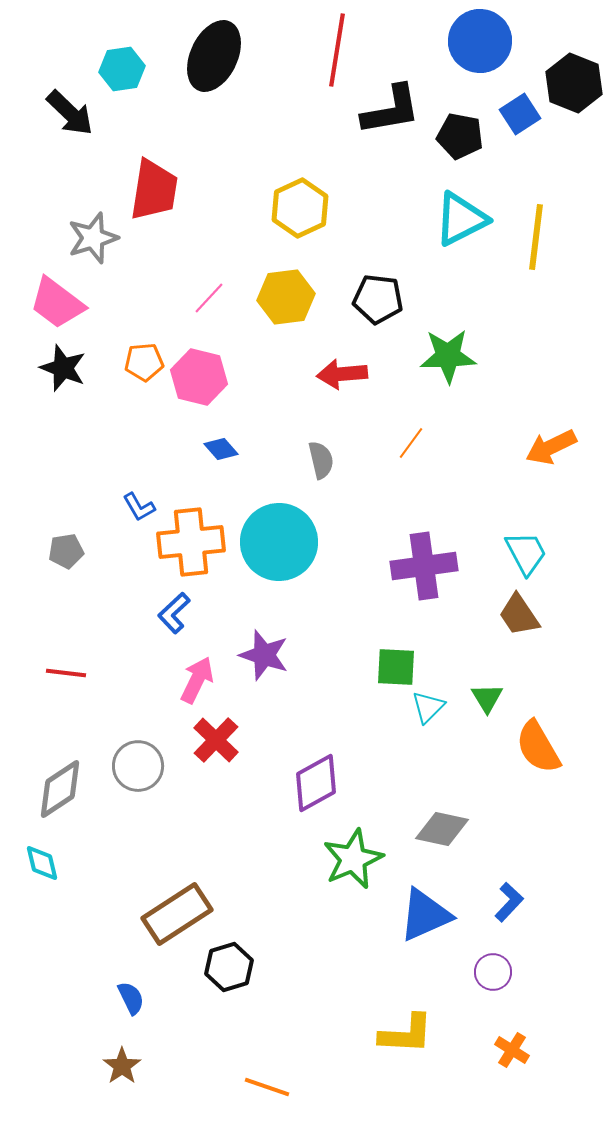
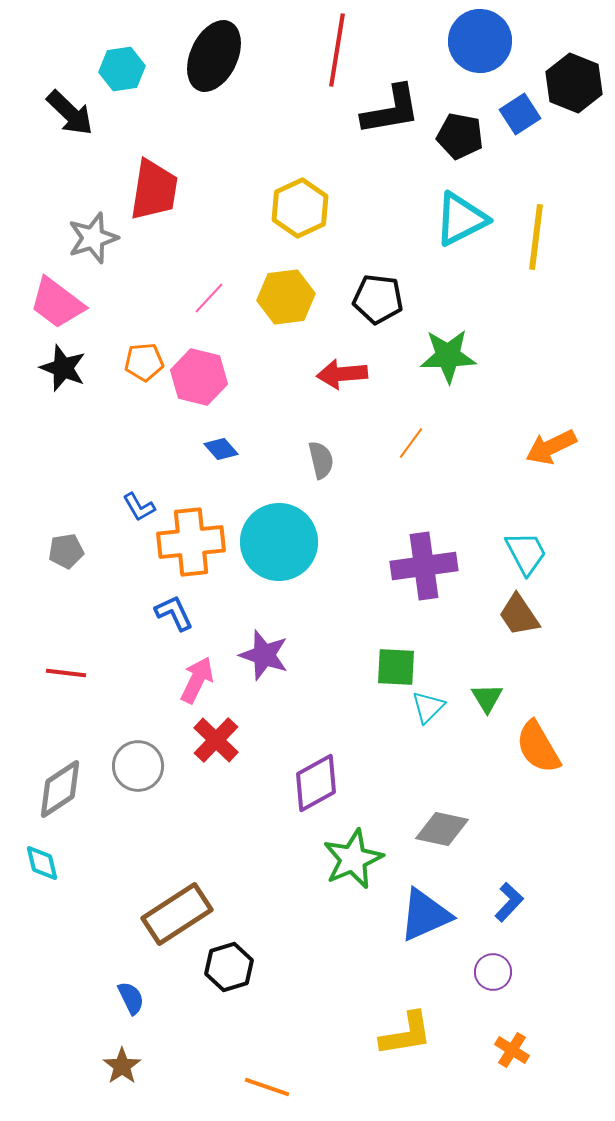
blue L-shape at (174, 613): rotated 108 degrees clockwise
yellow L-shape at (406, 1034): rotated 12 degrees counterclockwise
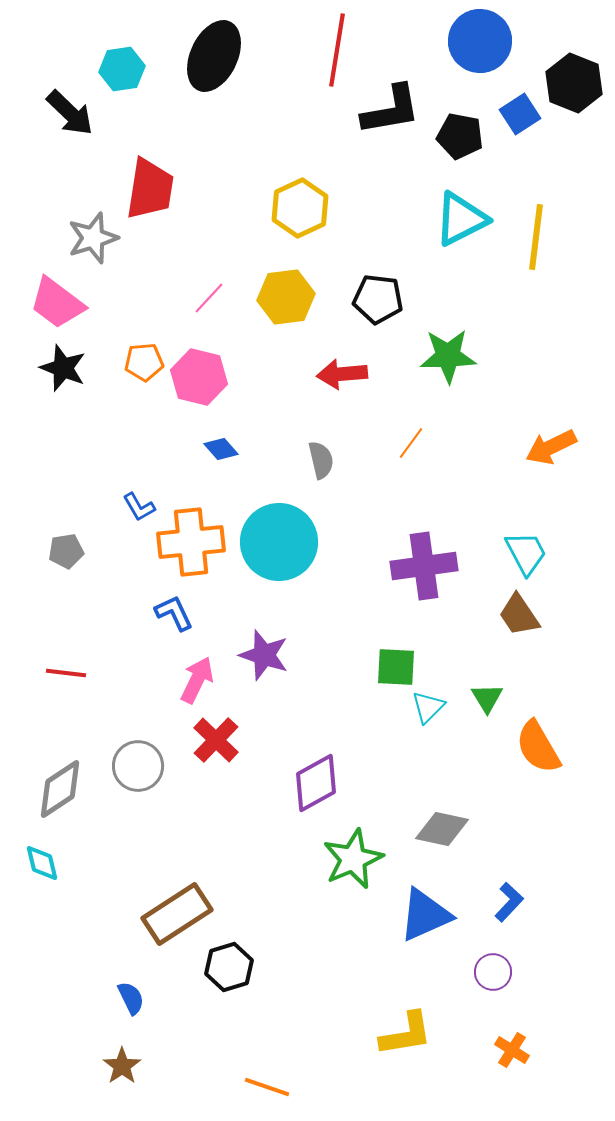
red trapezoid at (154, 190): moved 4 px left, 1 px up
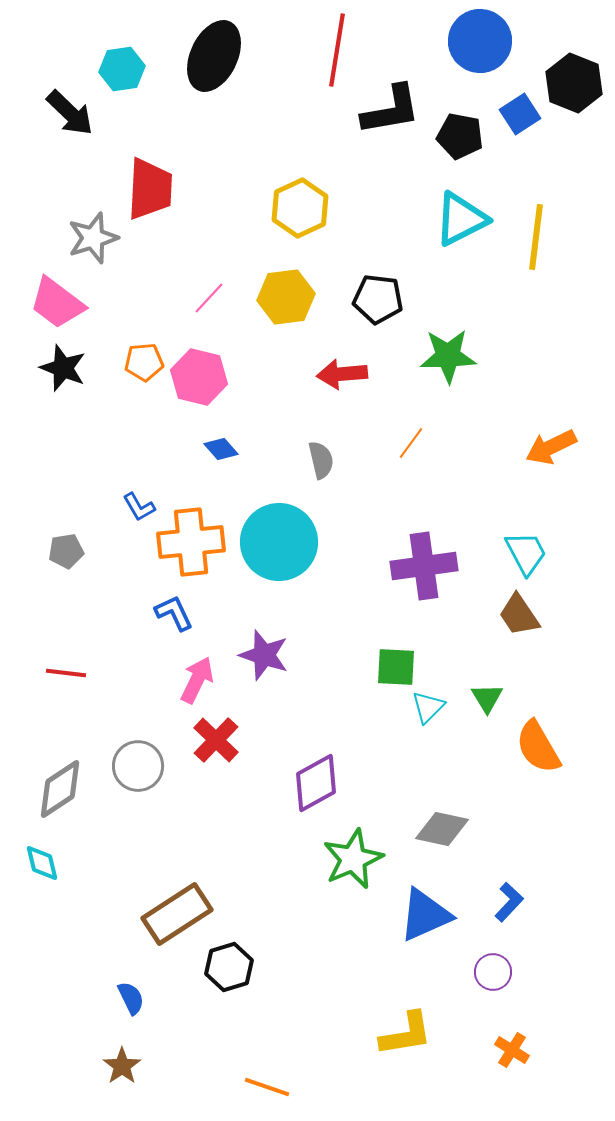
red trapezoid at (150, 189): rotated 6 degrees counterclockwise
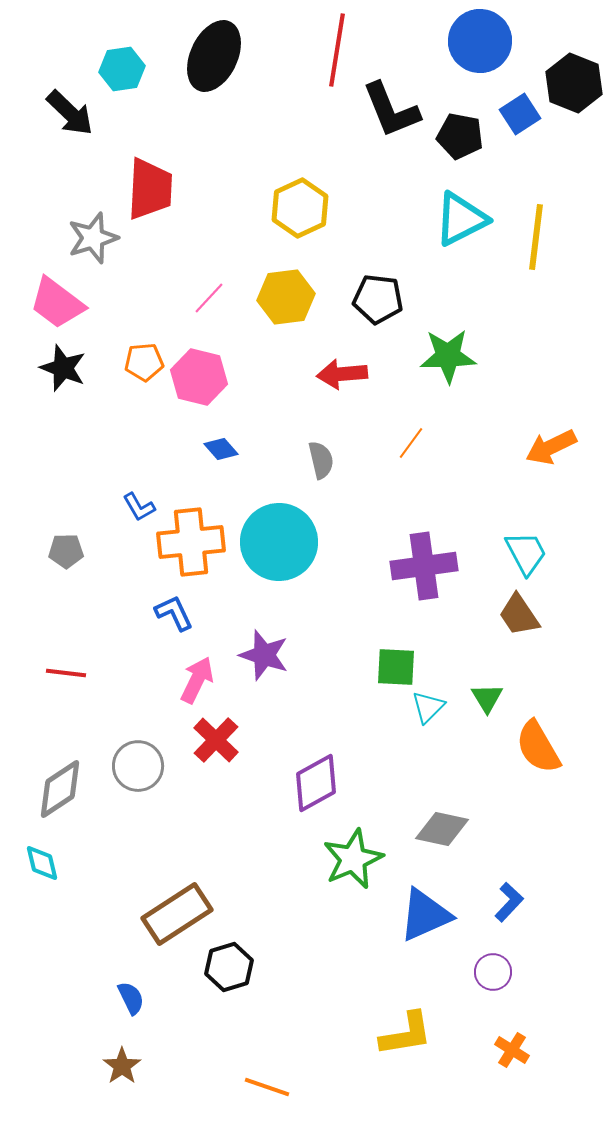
black L-shape at (391, 110): rotated 78 degrees clockwise
gray pentagon at (66, 551): rotated 8 degrees clockwise
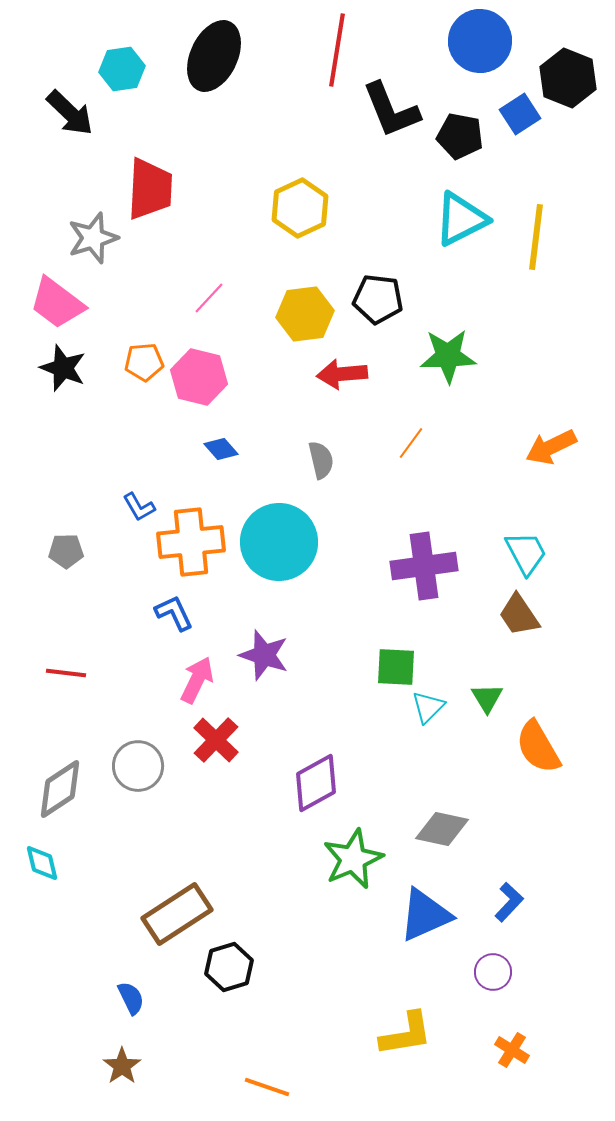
black hexagon at (574, 83): moved 6 px left, 5 px up
yellow hexagon at (286, 297): moved 19 px right, 17 px down
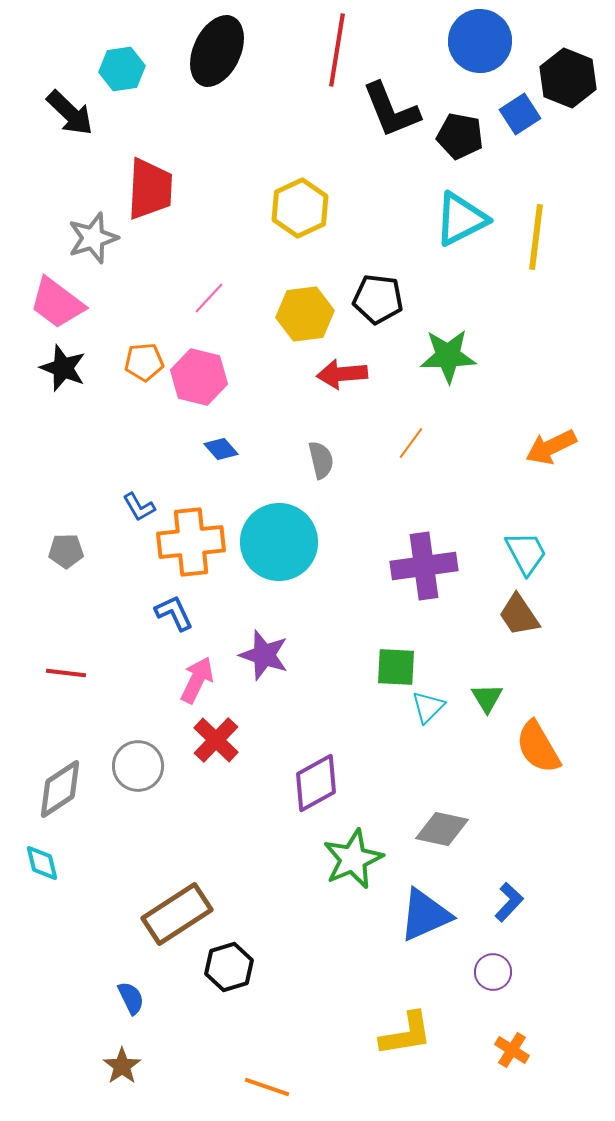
black ellipse at (214, 56): moved 3 px right, 5 px up
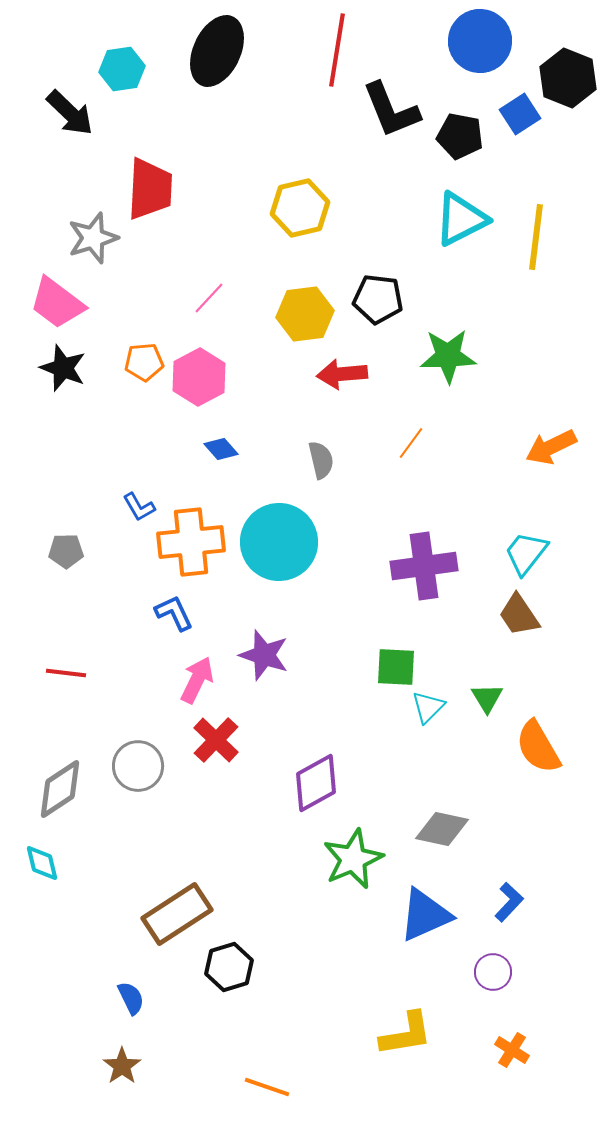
yellow hexagon at (300, 208): rotated 12 degrees clockwise
pink hexagon at (199, 377): rotated 18 degrees clockwise
cyan trapezoid at (526, 553): rotated 114 degrees counterclockwise
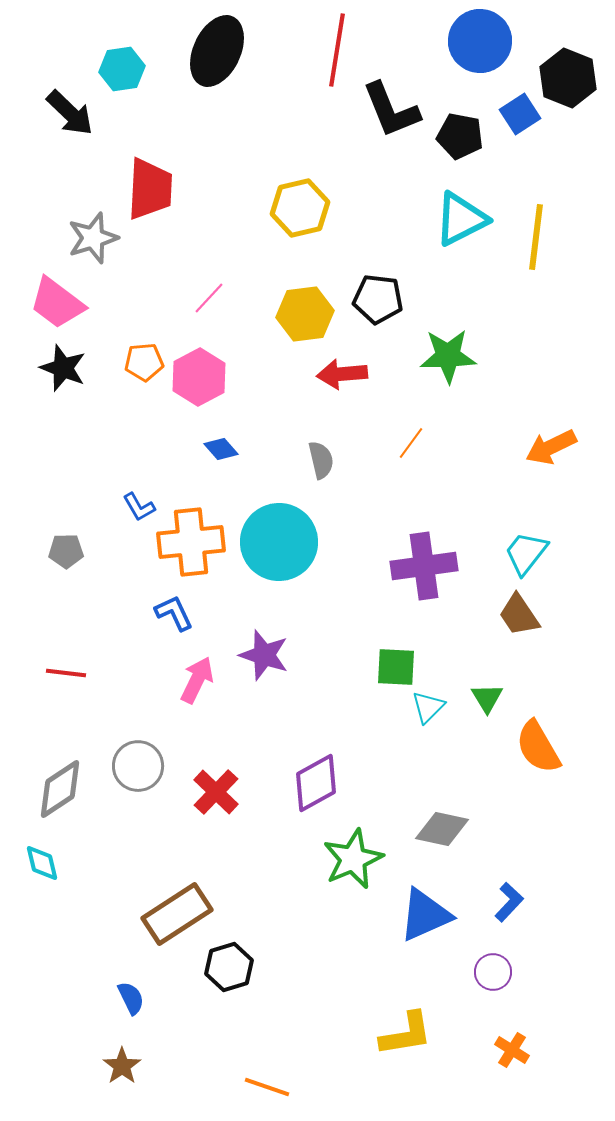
red cross at (216, 740): moved 52 px down
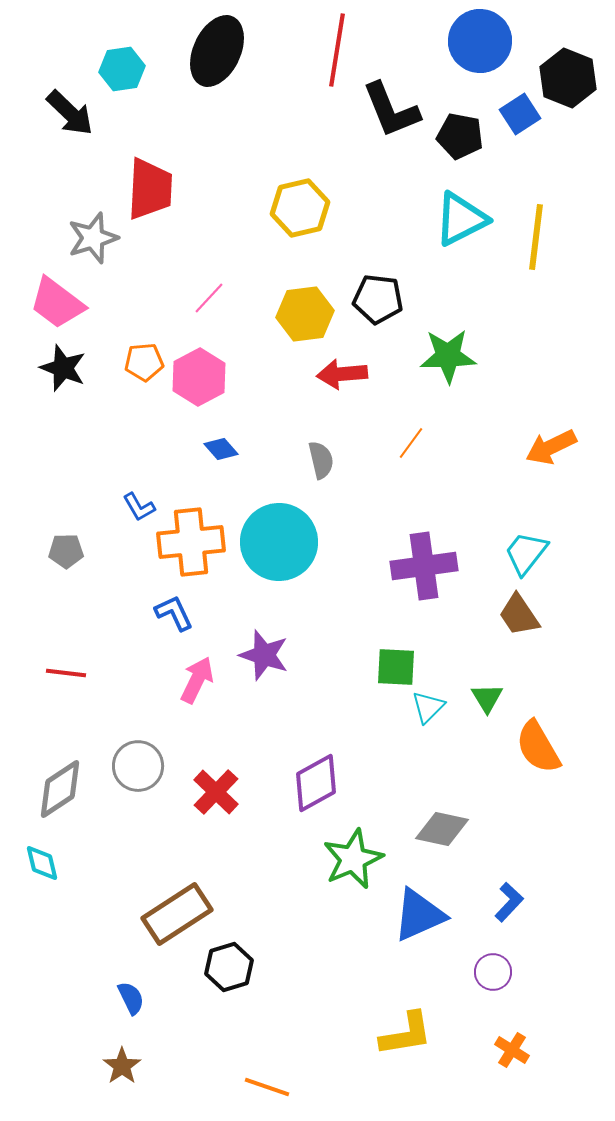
blue triangle at (425, 915): moved 6 px left
